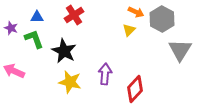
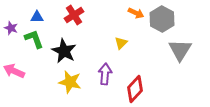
orange arrow: moved 1 px down
yellow triangle: moved 8 px left, 13 px down
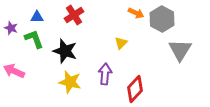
black star: moved 1 px right; rotated 10 degrees counterclockwise
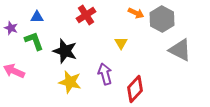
red cross: moved 12 px right
green L-shape: moved 2 px down
yellow triangle: rotated 16 degrees counterclockwise
gray triangle: rotated 35 degrees counterclockwise
purple arrow: rotated 20 degrees counterclockwise
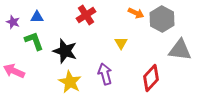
purple star: moved 2 px right, 6 px up
gray triangle: rotated 20 degrees counterclockwise
yellow star: rotated 15 degrees clockwise
red diamond: moved 16 px right, 11 px up
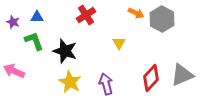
yellow triangle: moved 2 px left
gray triangle: moved 2 px right, 25 px down; rotated 30 degrees counterclockwise
purple arrow: moved 1 px right, 10 px down
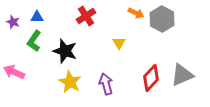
red cross: moved 1 px down
green L-shape: rotated 125 degrees counterclockwise
pink arrow: moved 1 px down
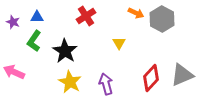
black star: rotated 15 degrees clockwise
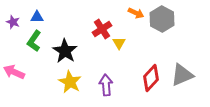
red cross: moved 16 px right, 13 px down
purple arrow: moved 1 px down; rotated 10 degrees clockwise
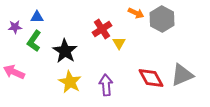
purple star: moved 2 px right, 5 px down; rotated 24 degrees counterclockwise
red diamond: rotated 72 degrees counterclockwise
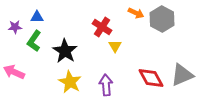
red cross: moved 2 px up; rotated 24 degrees counterclockwise
yellow triangle: moved 4 px left, 3 px down
